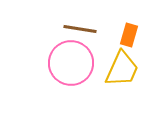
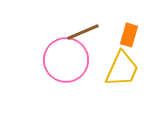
brown line: moved 3 px right, 3 px down; rotated 32 degrees counterclockwise
pink circle: moved 5 px left, 3 px up
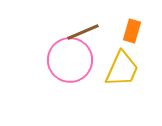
orange rectangle: moved 3 px right, 4 px up
pink circle: moved 4 px right
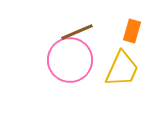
brown line: moved 6 px left
